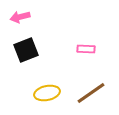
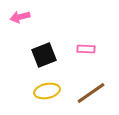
black square: moved 18 px right, 5 px down
yellow ellipse: moved 2 px up
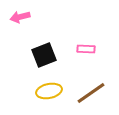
yellow ellipse: moved 2 px right
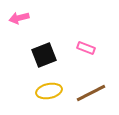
pink arrow: moved 1 px left, 1 px down
pink rectangle: moved 1 px up; rotated 18 degrees clockwise
brown line: rotated 8 degrees clockwise
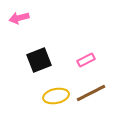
pink rectangle: moved 12 px down; rotated 48 degrees counterclockwise
black square: moved 5 px left, 5 px down
yellow ellipse: moved 7 px right, 5 px down
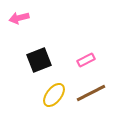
yellow ellipse: moved 2 px left, 1 px up; rotated 40 degrees counterclockwise
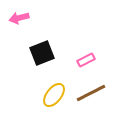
black square: moved 3 px right, 7 px up
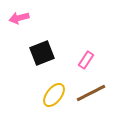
pink rectangle: rotated 30 degrees counterclockwise
